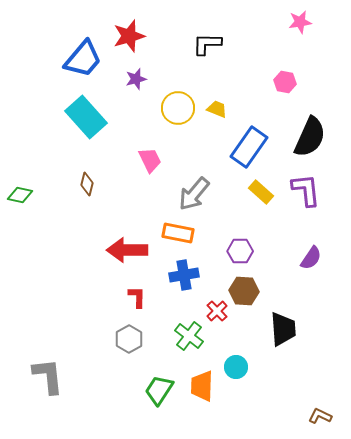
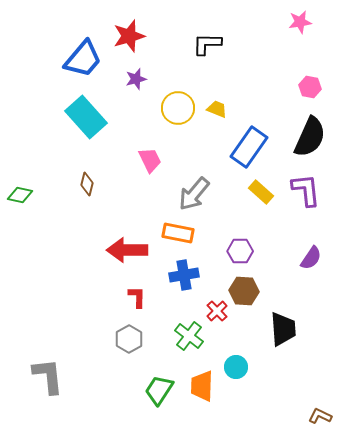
pink hexagon: moved 25 px right, 5 px down
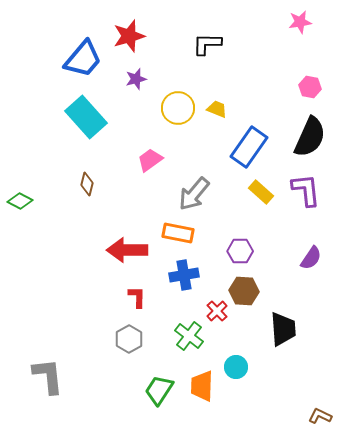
pink trapezoid: rotated 100 degrees counterclockwise
green diamond: moved 6 px down; rotated 15 degrees clockwise
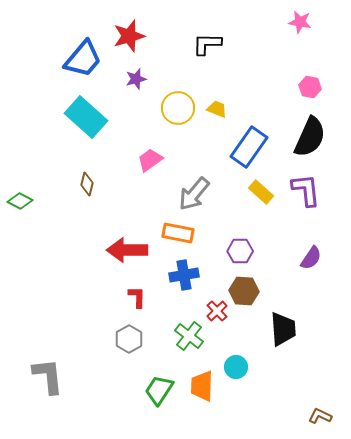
pink star: rotated 20 degrees clockwise
cyan rectangle: rotated 6 degrees counterclockwise
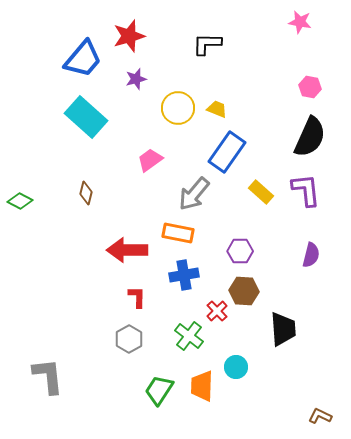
blue rectangle: moved 22 px left, 5 px down
brown diamond: moved 1 px left, 9 px down
purple semicircle: moved 3 px up; rotated 20 degrees counterclockwise
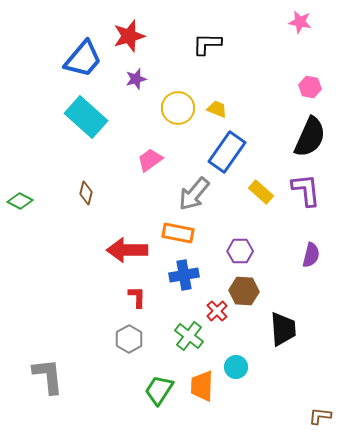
brown L-shape: rotated 20 degrees counterclockwise
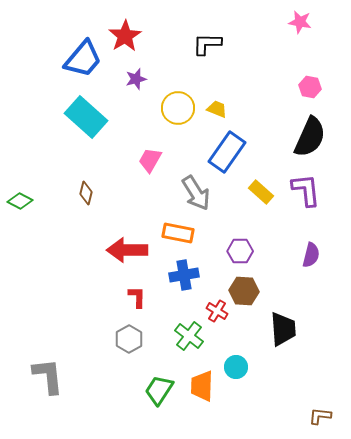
red star: moved 4 px left; rotated 16 degrees counterclockwise
pink trapezoid: rotated 24 degrees counterclockwise
gray arrow: moved 2 px right, 1 px up; rotated 72 degrees counterclockwise
red cross: rotated 15 degrees counterclockwise
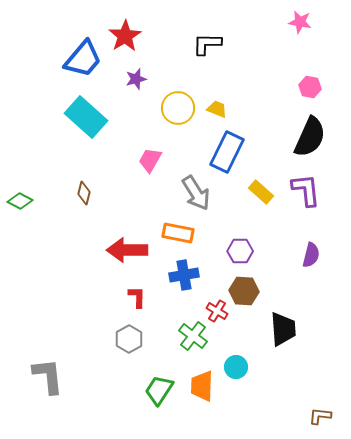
blue rectangle: rotated 9 degrees counterclockwise
brown diamond: moved 2 px left
green cross: moved 4 px right
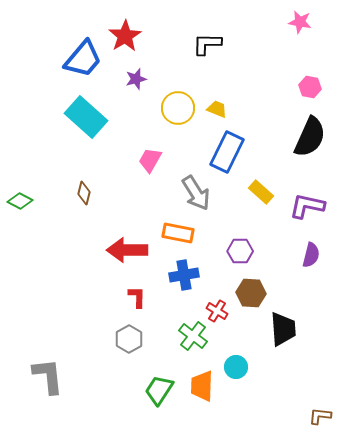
purple L-shape: moved 1 px right, 16 px down; rotated 72 degrees counterclockwise
brown hexagon: moved 7 px right, 2 px down
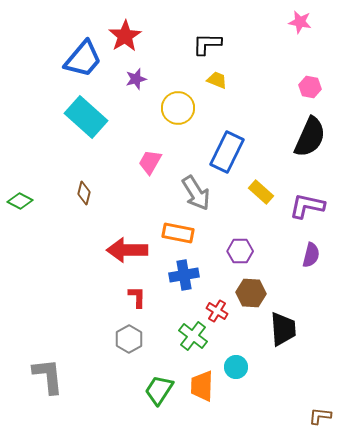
yellow trapezoid: moved 29 px up
pink trapezoid: moved 2 px down
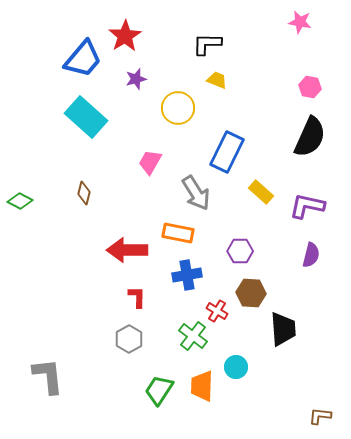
blue cross: moved 3 px right
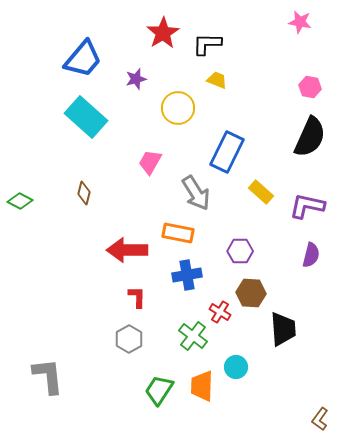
red star: moved 38 px right, 3 px up
red cross: moved 3 px right, 1 px down
brown L-shape: moved 3 px down; rotated 60 degrees counterclockwise
